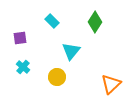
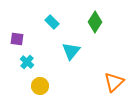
cyan rectangle: moved 1 px down
purple square: moved 3 px left, 1 px down; rotated 16 degrees clockwise
cyan cross: moved 4 px right, 5 px up
yellow circle: moved 17 px left, 9 px down
orange triangle: moved 3 px right, 2 px up
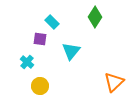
green diamond: moved 5 px up
purple square: moved 23 px right
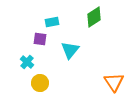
green diamond: moved 1 px left; rotated 25 degrees clockwise
cyan rectangle: rotated 56 degrees counterclockwise
cyan triangle: moved 1 px left, 1 px up
orange triangle: rotated 20 degrees counterclockwise
yellow circle: moved 3 px up
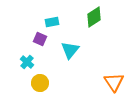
purple square: rotated 16 degrees clockwise
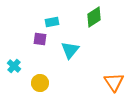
purple square: rotated 16 degrees counterclockwise
cyan cross: moved 13 px left, 4 px down
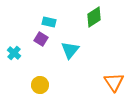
cyan rectangle: moved 3 px left; rotated 24 degrees clockwise
purple square: moved 1 px right; rotated 24 degrees clockwise
cyan cross: moved 13 px up
yellow circle: moved 2 px down
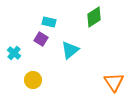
cyan triangle: rotated 12 degrees clockwise
yellow circle: moved 7 px left, 5 px up
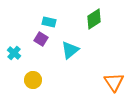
green diamond: moved 2 px down
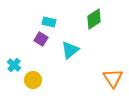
cyan cross: moved 12 px down
orange triangle: moved 1 px left, 4 px up
